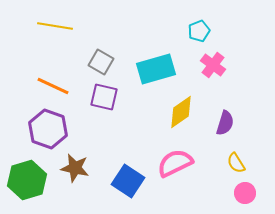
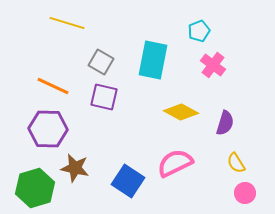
yellow line: moved 12 px right, 3 px up; rotated 8 degrees clockwise
cyan rectangle: moved 3 px left, 9 px up; rotated 63 degrees counterclockwise
yellow diamond: rotated 64 degrees clockwise
purple hexagon: rotated 18 degrees counterclockwise
green hexagon: moved 8 px right, 8 px down
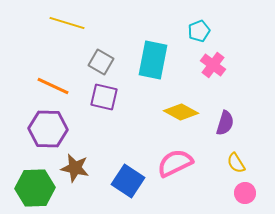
green hexagon: rotated 15 degrees clockwise
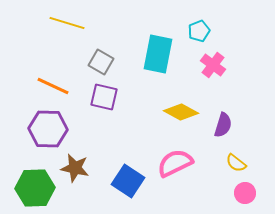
cyan rectangle: moved 5 px right, 6 px up
purple semicircle: moved 2 px left, 2 px down
yellow semicircle: rotated 20 degrees counterclockwise
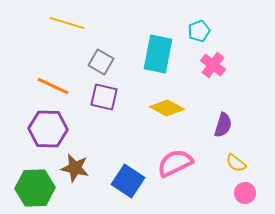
yellow diamond: moved 14 px left, 4 px up
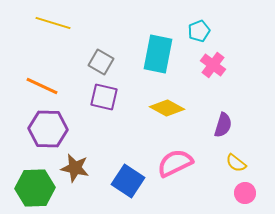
yellow line: moved 14 px left
orange line: moved 11 px left
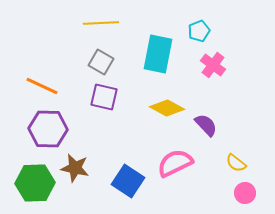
yellow line: moved 48 px right; rotated 20 degrees counterclockwise
purple semicircle: moved 17 px left; rotated 60 degrees counterclockwise
green hexagon: moved 5 px up
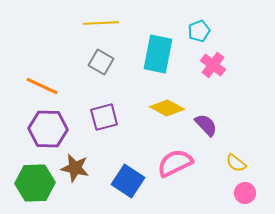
purple square: moved 20 px down; rotated 28 degrees counterclockwise
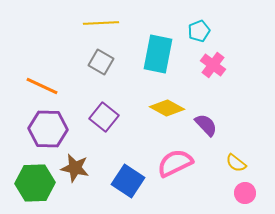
purple square: rotated 36 degrees counterclockwise
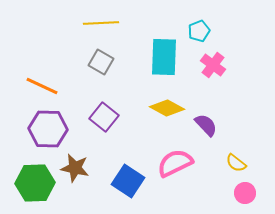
cyan rectangle: moved 6 px right, 3 px down; rotated 9 degrees counterclockwise
